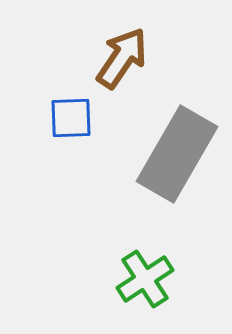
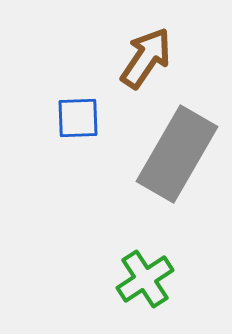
brown arrow: moved 24 px right
blue square: moved 7 px right
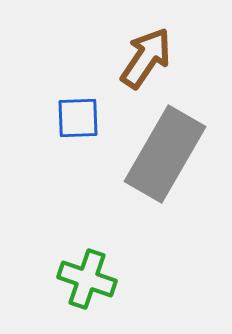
gray rectangle: moved 12 px left
green cross: moved 58 px left; rotated 38 degrees counterclockwise
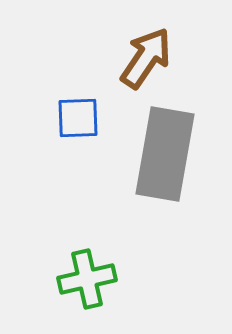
gray rectangle: rotated 20 degrees counterclockwise
green cross: rotated 32 degrees counterclockwise
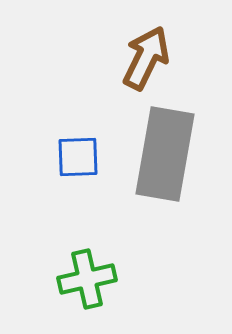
brown arrow: rotated 8 degrees counterclockwise
blue square: moved 39 px down
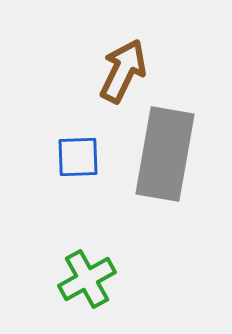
brown arrow: moved 23 px left, 13 px down
green cross: rotated 16 degrees counterclockwise
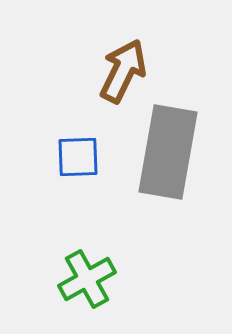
gray rectangle: moved 3 px right, 2 px up
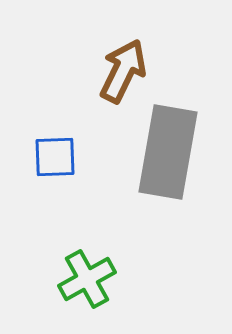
blue square: moved 23 px left
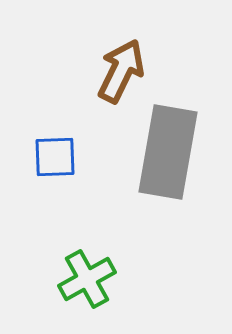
brown arrow: moved 2 px left
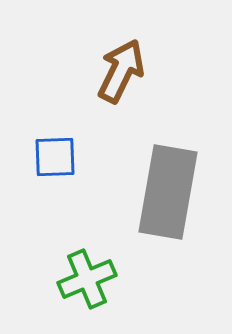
gray rectangle: moved 40 px down
green cross: rotated 6 degrees clockwise
